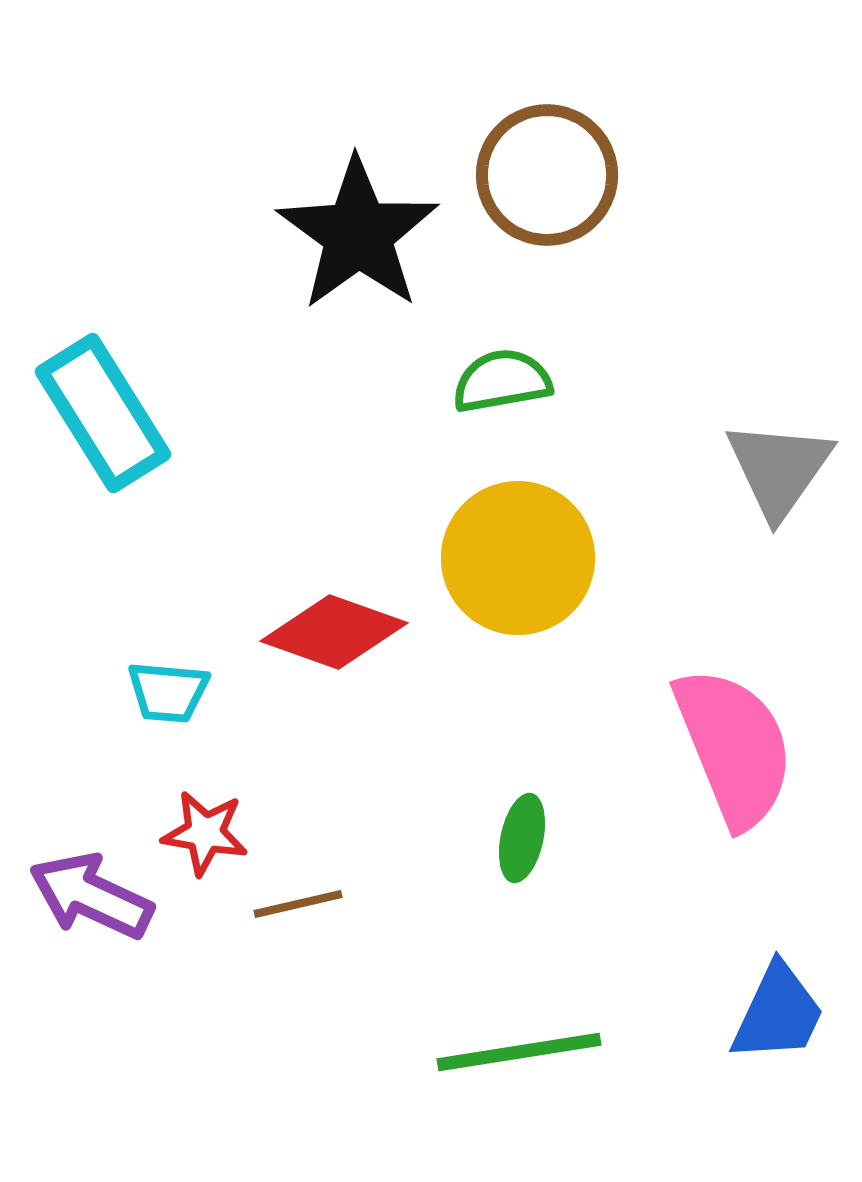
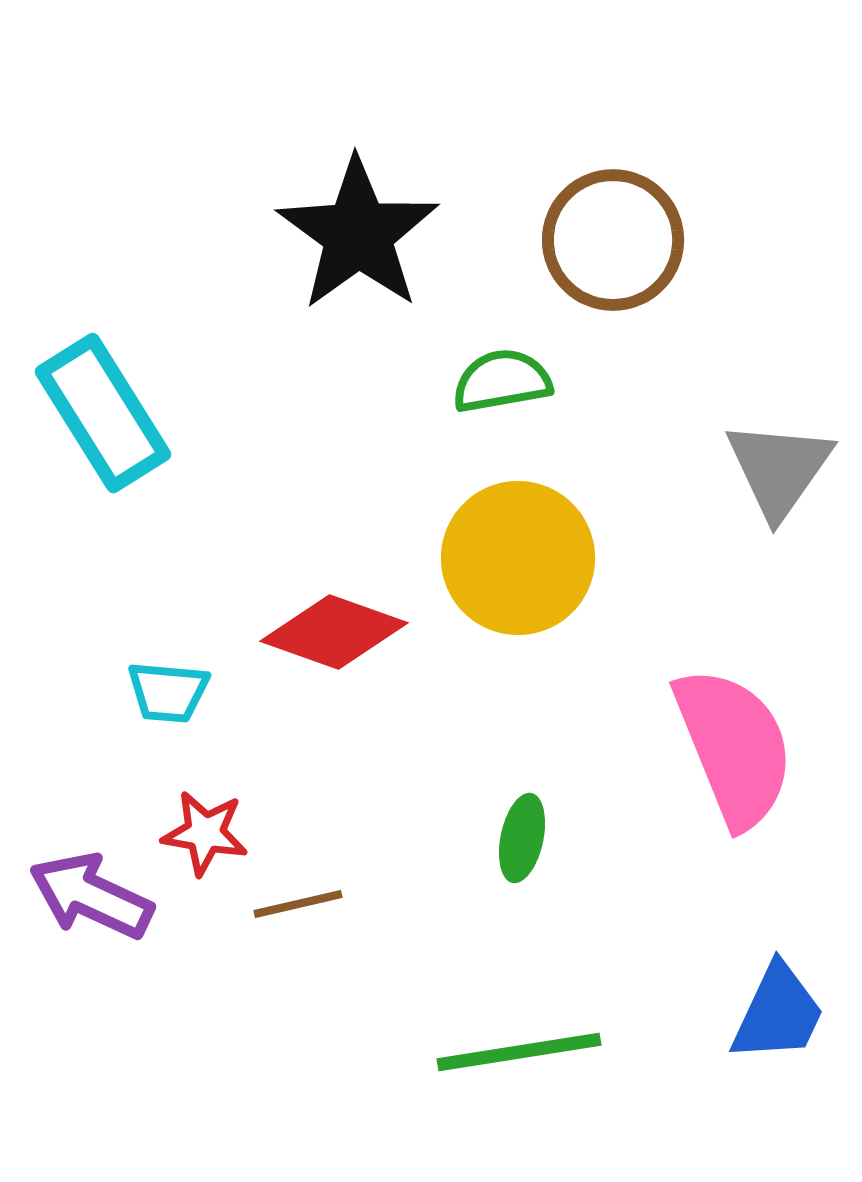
brown circle: moved 66 px right, 65 px down
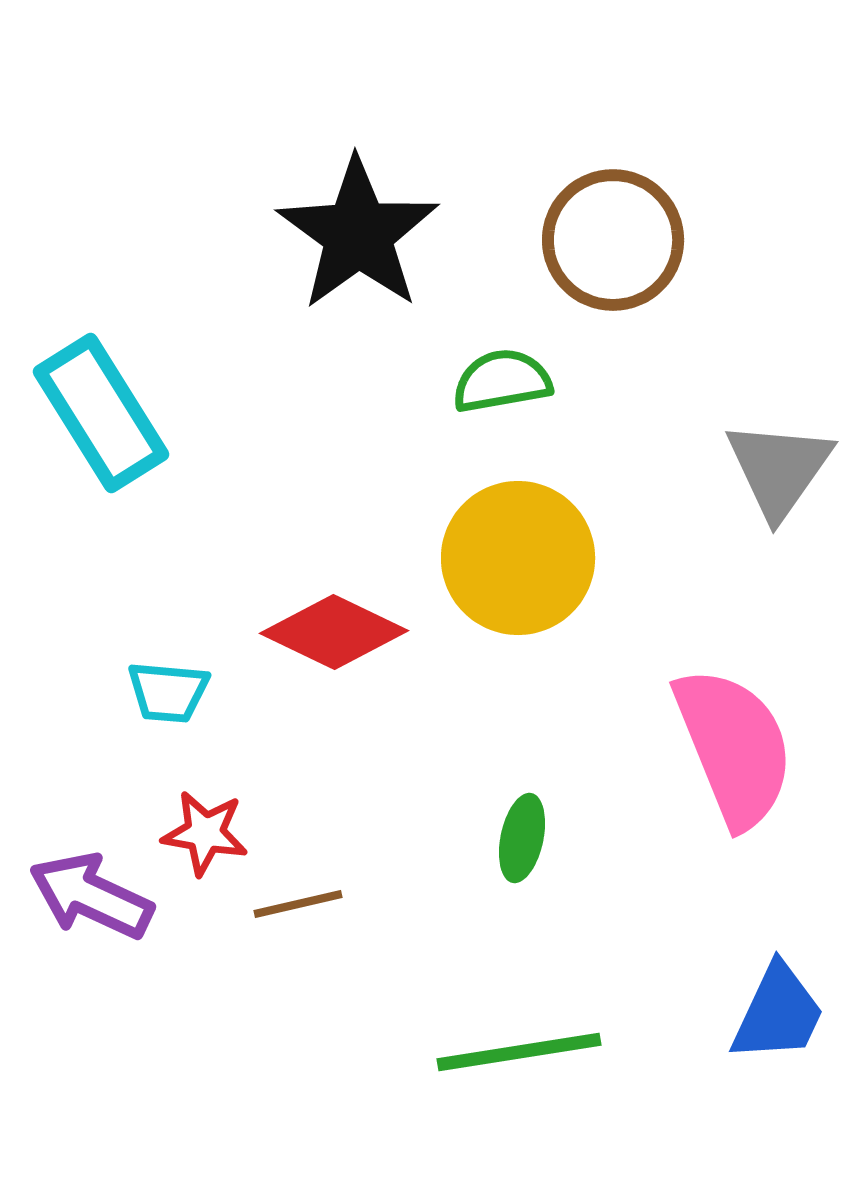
cyan rectangle: moved 2 px left
red diamond: rotated 6 degrees clockwise
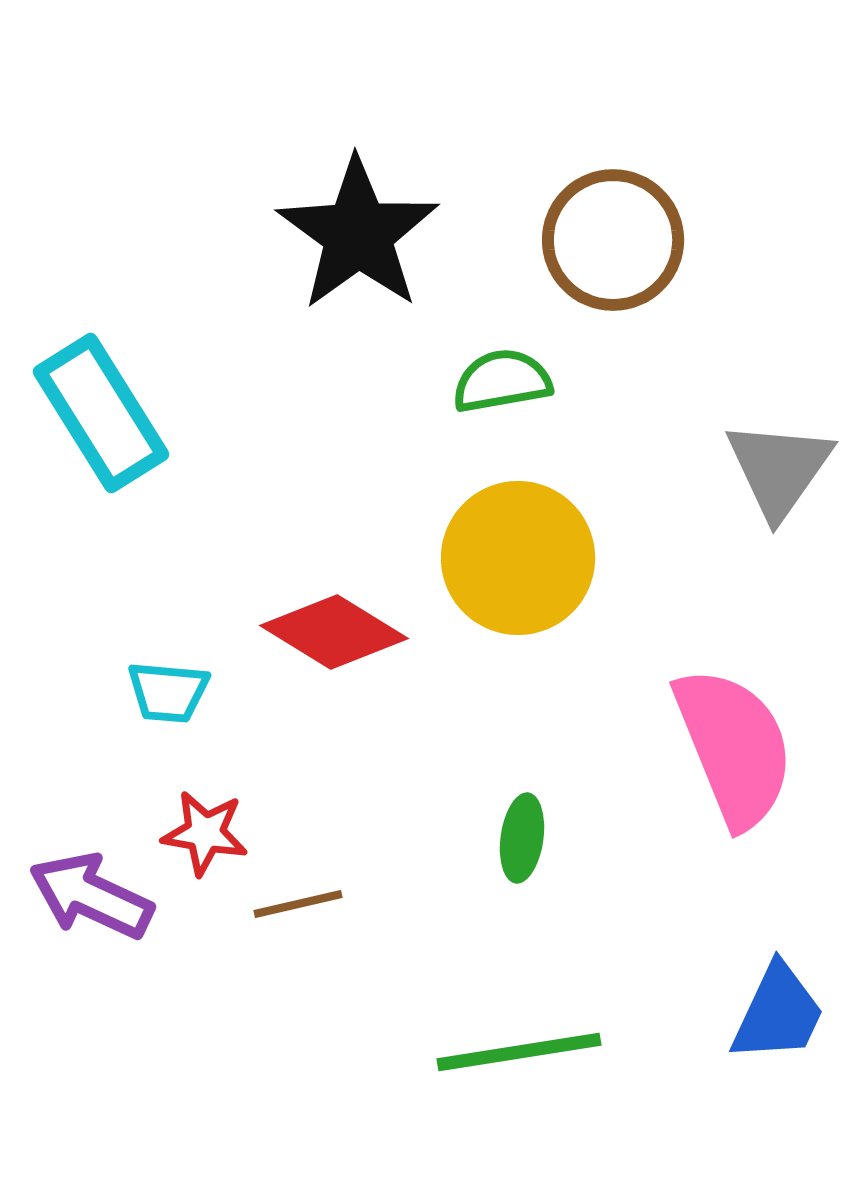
red diamond: rotated 6 degrees clockwise
green ellipse: rotated 4 degrees counterclockwise
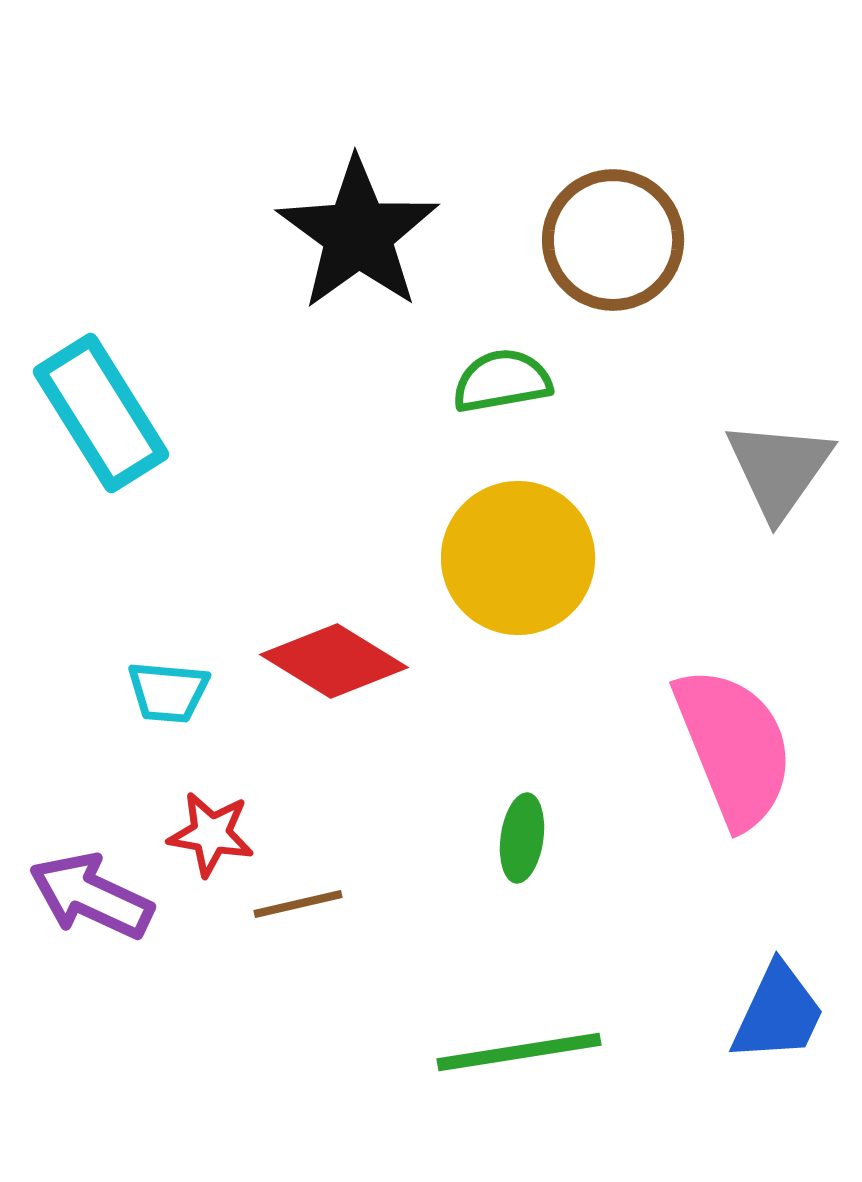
red diamond: moved 29 px down
red star: moved 6 px right, 1 px down
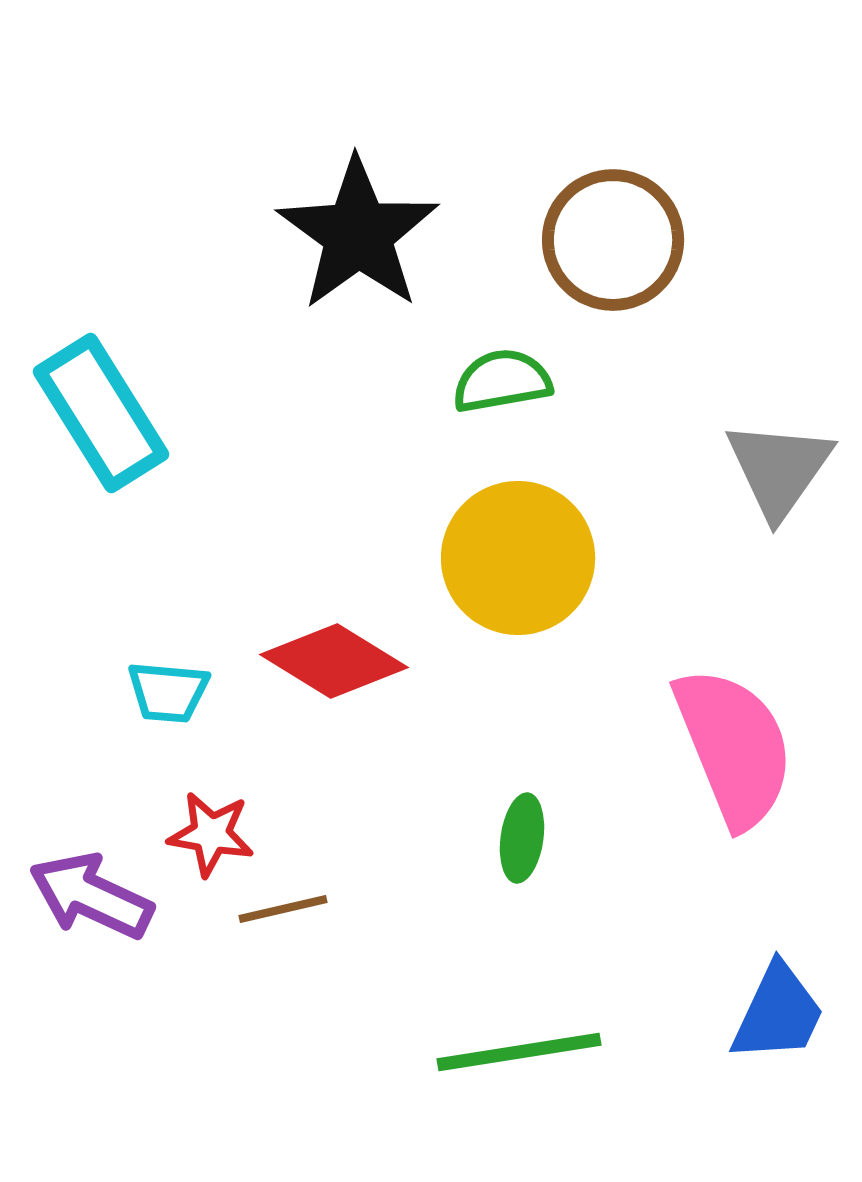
brown line: moved 15 px left, 5 px down
